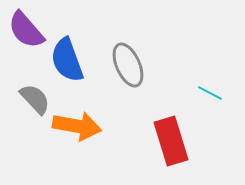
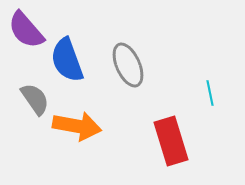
cyan line: rotated 50 degrees clockwise
gray semicircle: rotated 8 degrees clockwise
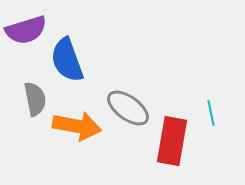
purple semicircle: rotated 66 degrees counterclockwise
gray ellipse: moved 43 px down; rotated 30 degrees counterclockwise
cyan line: moved 1 px right, 20 px down
gray semicircle: rotated 24 degrees clockwise
red rectangle: moved 1 px right; rotated 27 degrees clockwise
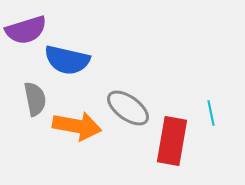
blue semicircle: rotated 57 degrees counterclockwise
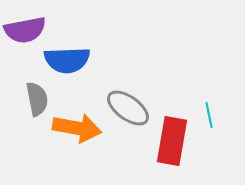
purple semicircle: moved 1 px left; rotated 6 degrees clockwise
blue semicircle: rotated 15 degrees counterclockwise
gray semicircle: moved 2 px right
cyan line: moved 2 px left, 2 px down
orange arrow: moved 2 px down
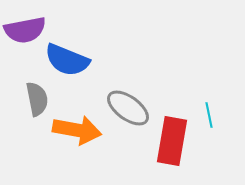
blue semicircle: rotated 24 degrees clockwise
orange arrow: moved 2 px down
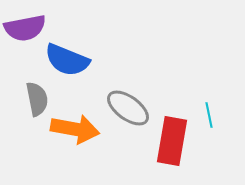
purple semicircle: moved 2 px up
orange arrow: moved 2 px left, 1 px up
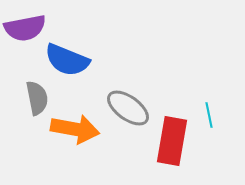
gray semicircle: moved 1 px up
